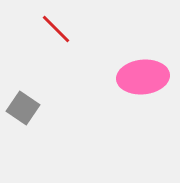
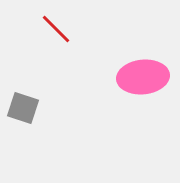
gray square: rotated 16 degrees counterclockwise
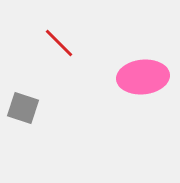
red line: moved 3 px right, 14 px down
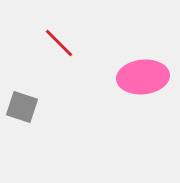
gray square: moved 1 px left, 1 px up
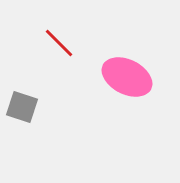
pink ellipse: moved 16 px left; rotated 33 degrees clockwise
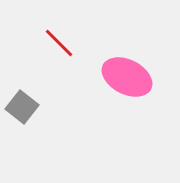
gray square: rotated 20 degrees clockwise
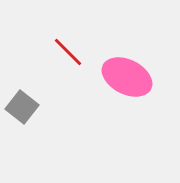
red line: moved 9 px right, 9 px down
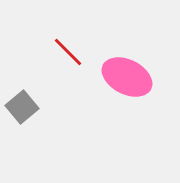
gray square: rotated 12 degrees clockwise
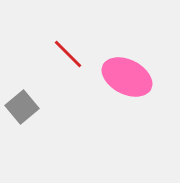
red line: moved 2 px down
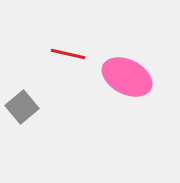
red line: rotated 32 degrees counterclockwise
